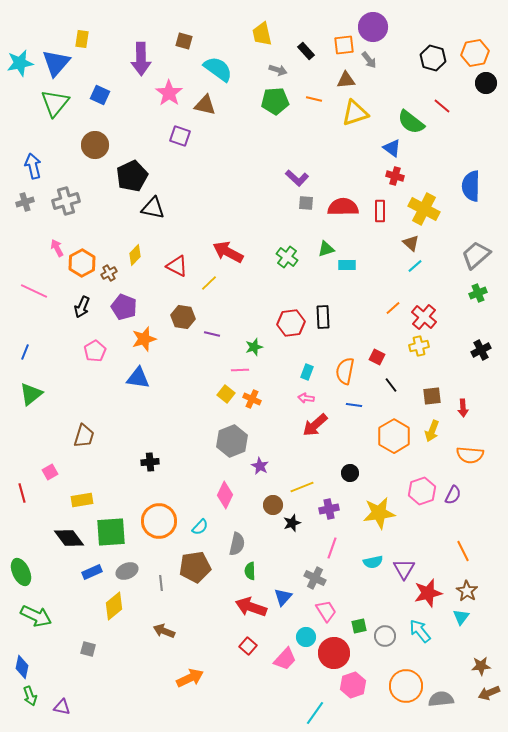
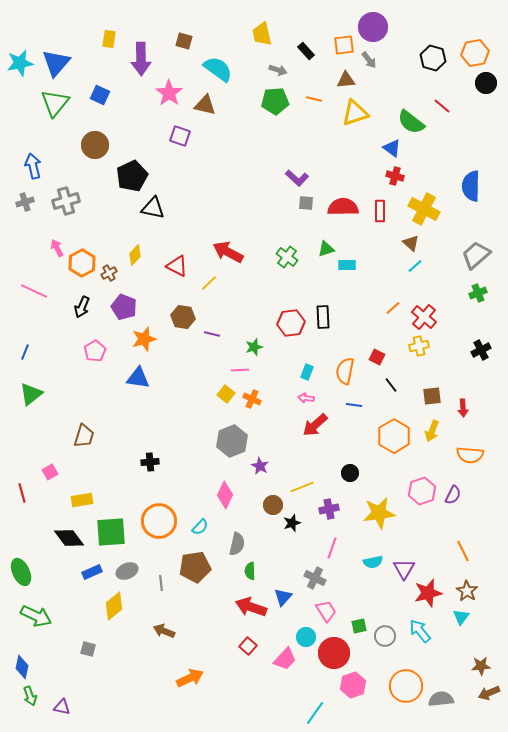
yellow rectangle at (82, 39): moved 27 px right
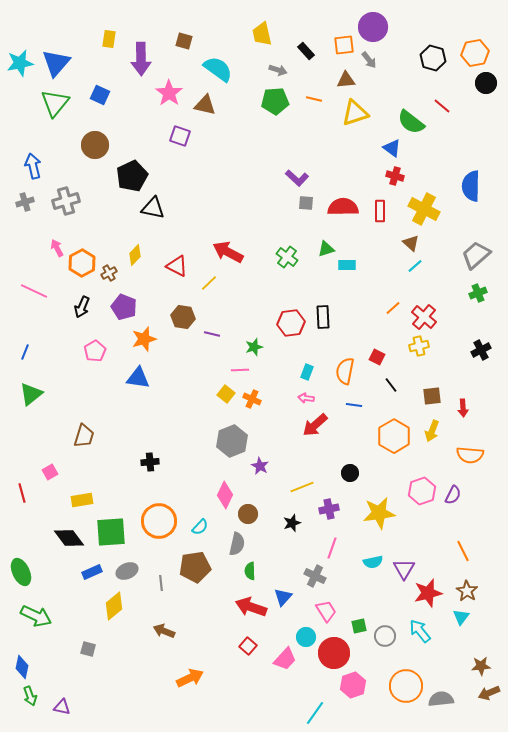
brown circle at (273, 505): moved 25 px left, 9 px down
gray cross at (315, 578): moved 2 px up
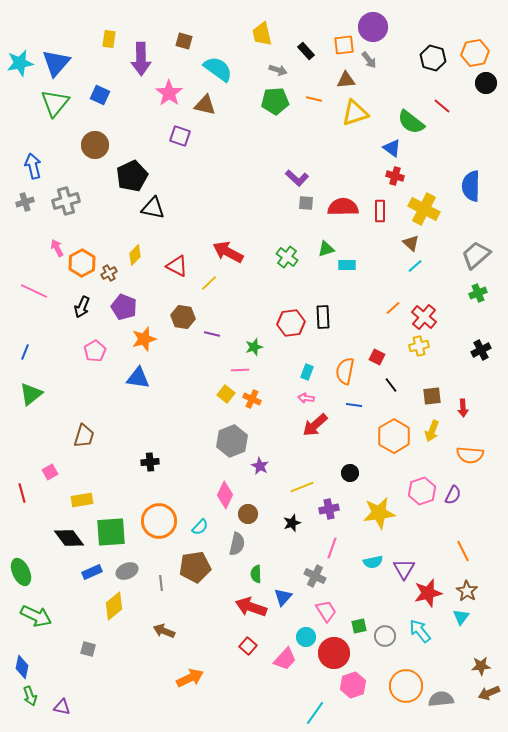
green semicircle at (250, 571): moved 6 px right, 3 px down
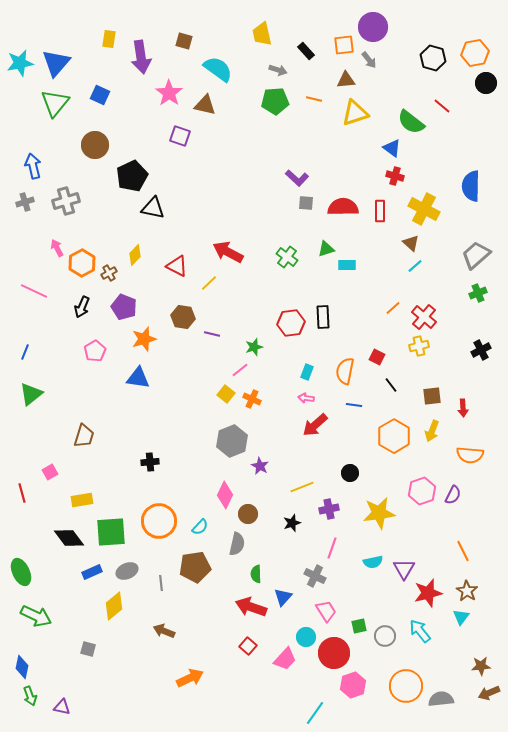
purple arrow at (141, 59): moved 2 px up; rotated 8 degrees counterclockwise
pink line at (240, 370): rotated 36 degrees counterclockwise
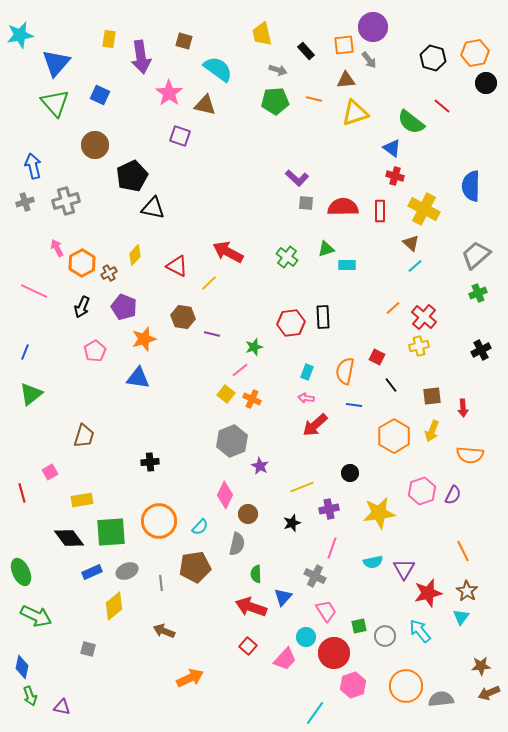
cyan star at (20, 63): moved 28 px up
green triangle at (55, 103): rotated 20 degrees counterclockwise
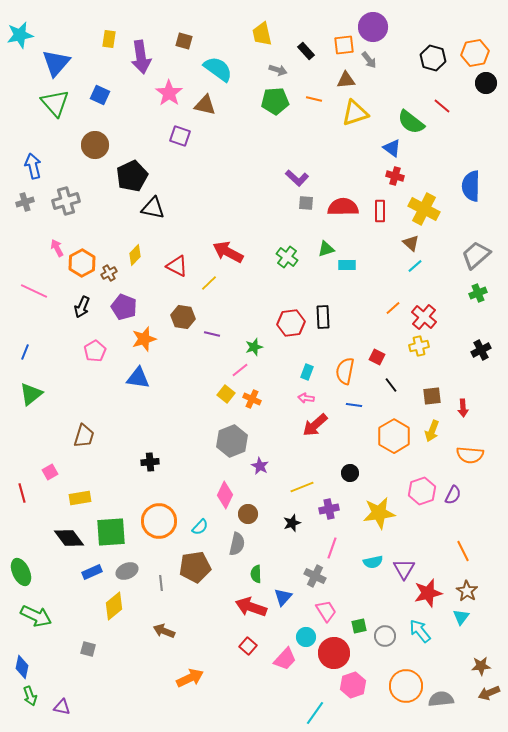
yellow rectangle at (82, 500): moved 2 px left, 2 px up
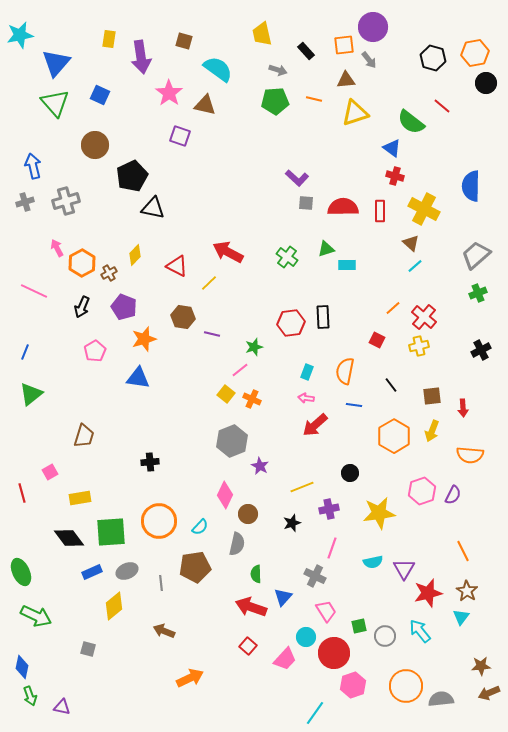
red square at (377, 357): moved 17 px up
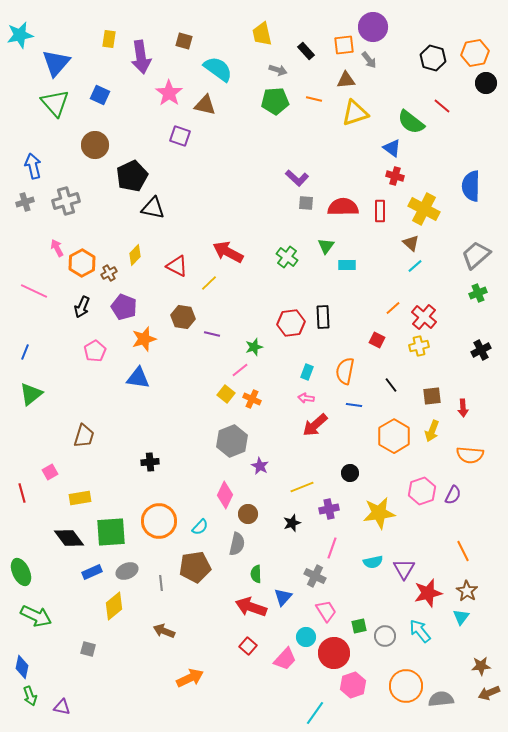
green triangle at (326, 249): moved 3 px up; rotated 36 degrees counterclockwise
